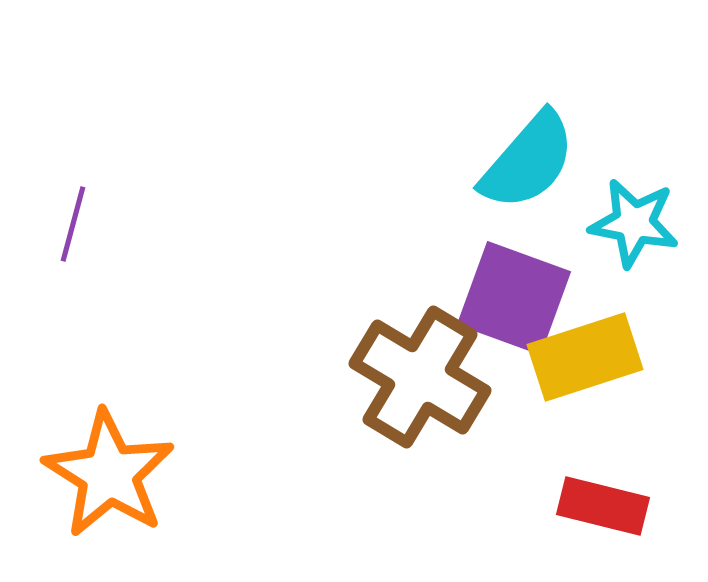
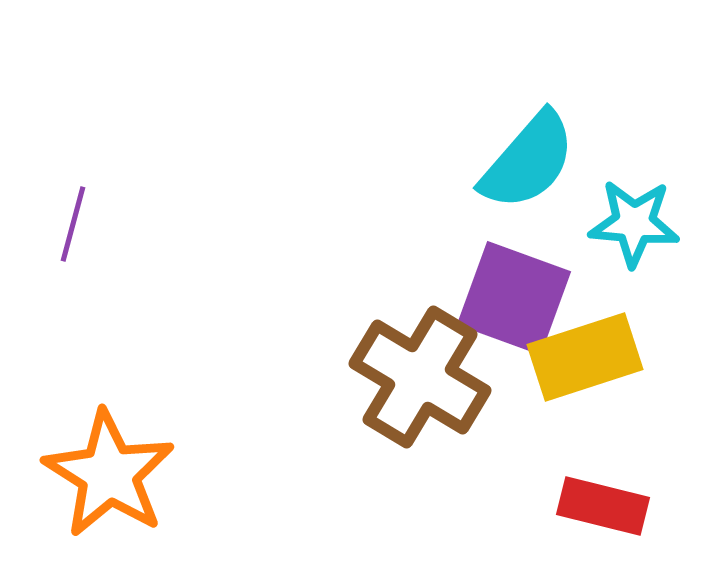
cyan star: rotated 6 degrees counterclockwise
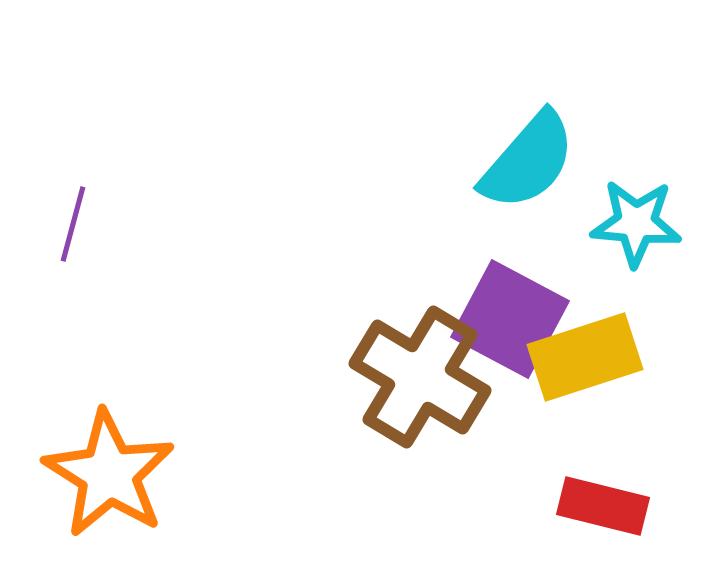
cyan star: moved 2 px right
purple square: moved 4 px left, 21 px down; rotated 8 degrees clockwise
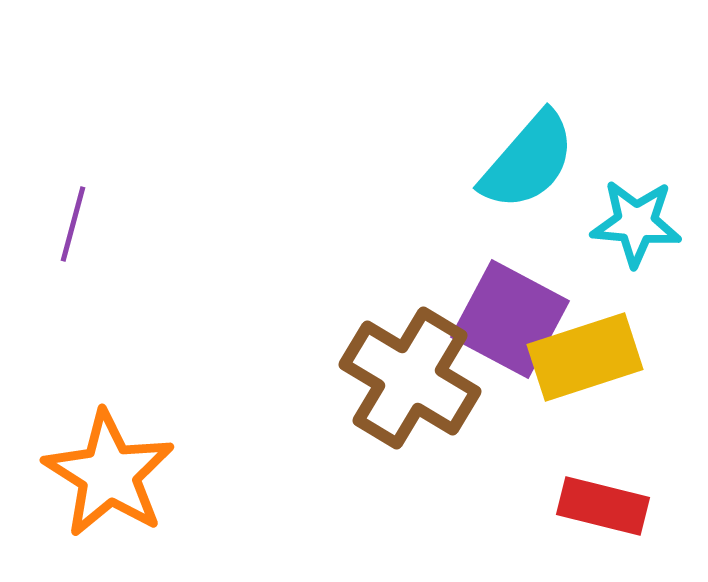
brown cross: moved 10 px left, 1 px down
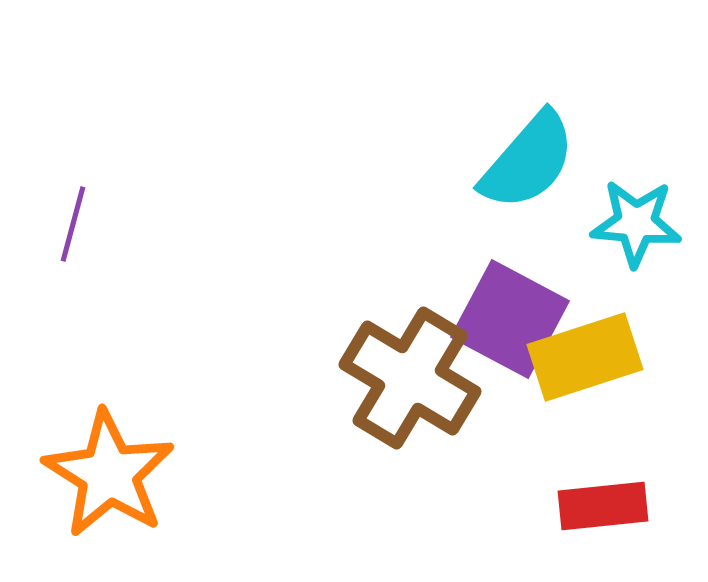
red rectangle: rotated 20 degrees counterclockwise
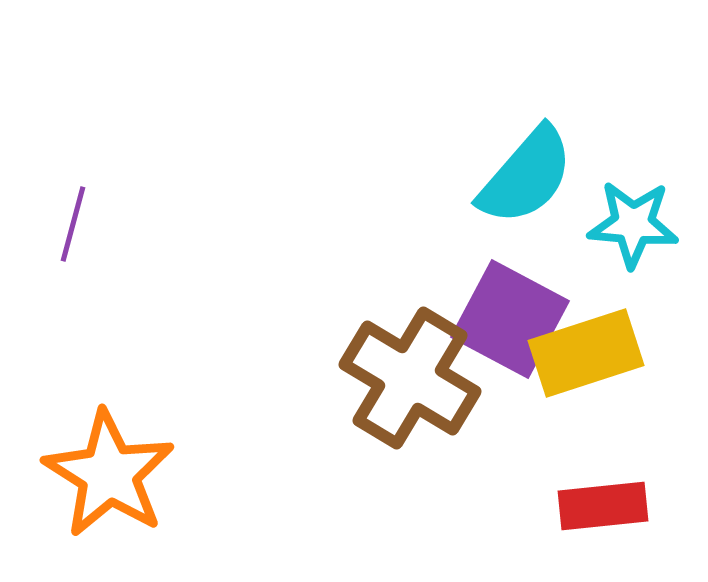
cyan semicircle: moved 2 px left, 15 px down
cyan star: moved 3 px left, 1 px down
yellow rectangle: moved 1 px right, 4 px up
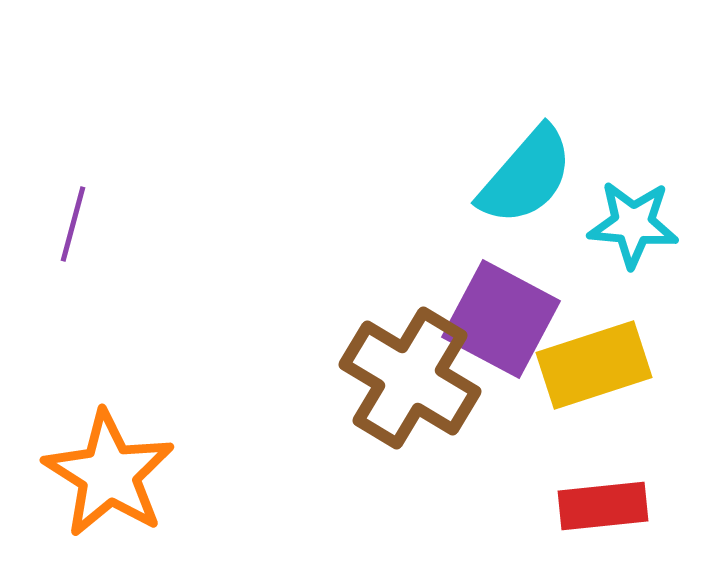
purple square: moved 9 px left
yellow rectangle: moved 8 px right, 12 px down
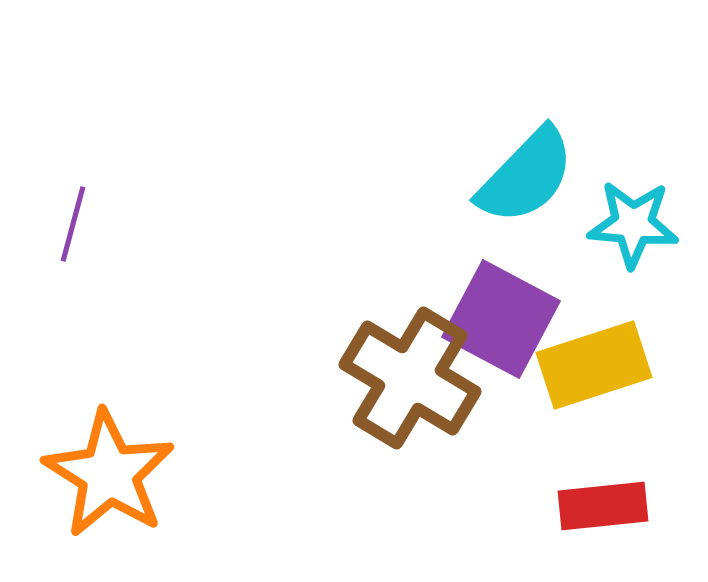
cyan semicircle: rotated 3 degrees clockwise
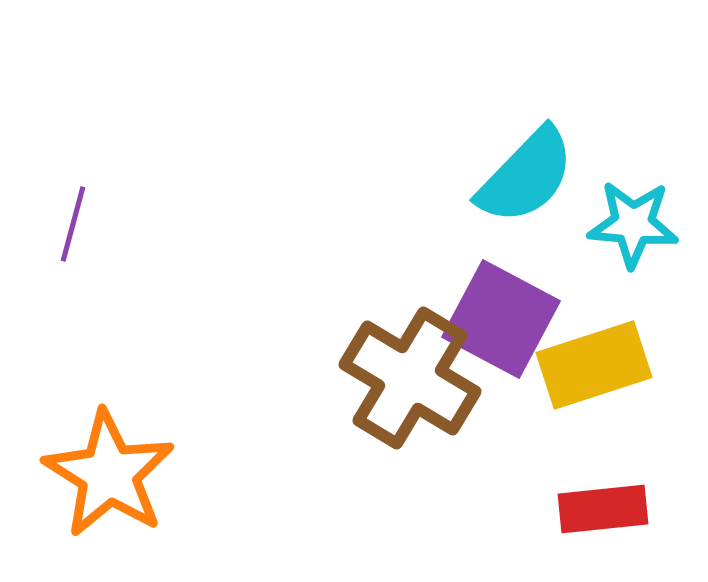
red rectangle: moved 3 px down
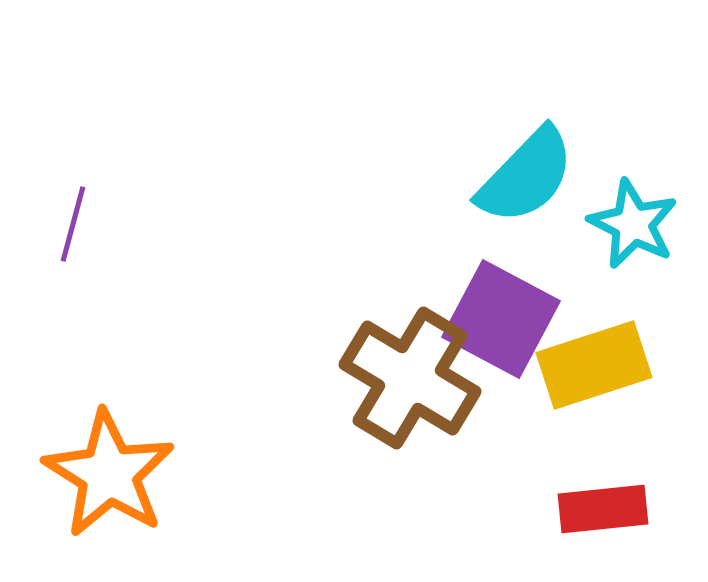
cyan star: rotated 22 degrees clockwise
